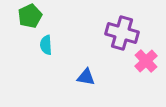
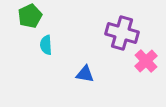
blue triangle: moved 1 px left, 3 px up
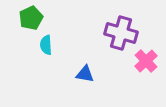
green pentagon: moved 1 px right, 2 px down
purple cross: moved 1 px left
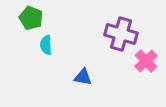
green pentagon: rotated 25 degrees counterclockwise
purple cross: moved 1 px down
blue triangle: moved 2 px left, 3 px down
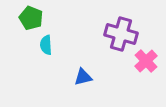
blue triangle: rotated 24 degrees counterclockwise
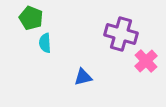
cyan semicircle: moved 1 px left, 2 px up
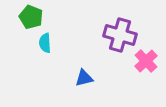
green pentagon: moved 1 px up
purple cross: moved 1 px left, 1 px down
blue triangle: moved 1 px right, 1 px down
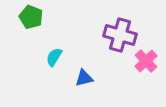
cyan semicircle: moved 9 px right, 14 px down; rotated 36 degrees clockwise
